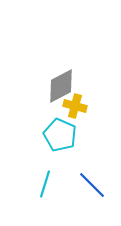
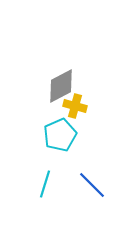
cyan pentagon: rotated 24 degrees clockwise
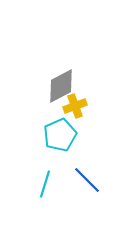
yellow cross: rotated 35 degrees counterclockwise
blue line: moved 5 px left, 5 px up
